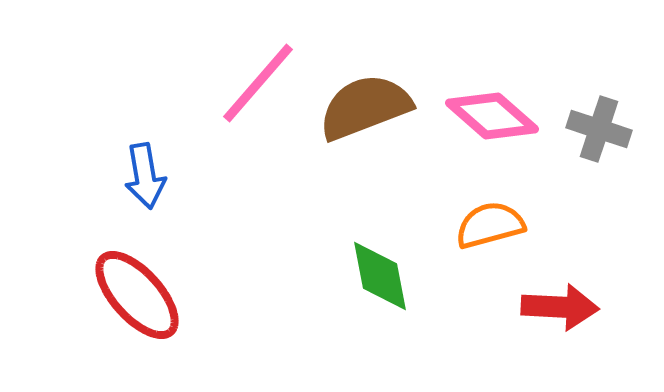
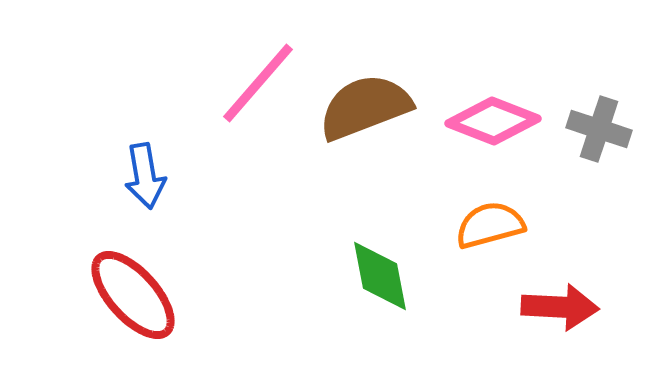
pink diamond: moved 1 px right, 5 px down; rotated 20 degrees counterclockwise
red ellipse: moved 4 px left
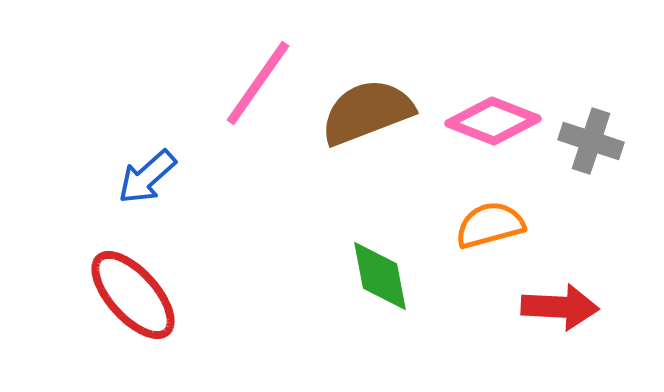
pink line: rotated 6 degrees counterclockwise
brown semicircle: moved 2 px right, 5 px down
gray cross: moved 8 px left, 12 px down
blue arrow: moved 2 px right, 1 px down; rotated 58 degrees clockwise
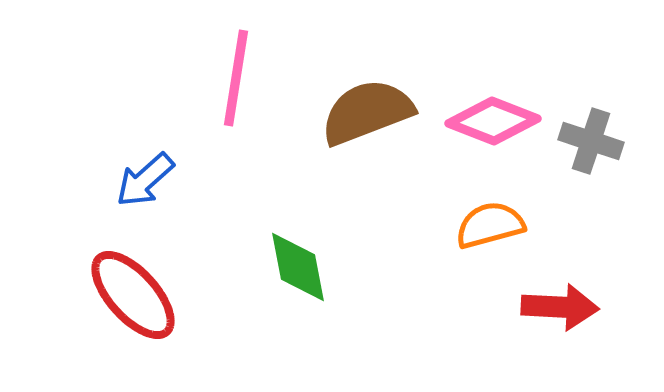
pink line: moved 22 px left, 5 px up; rotated 26 degrees counterclockwise
blue arrow: moved 2 px left, 3 px down
green diamond: moved 82 px left, 9 px up
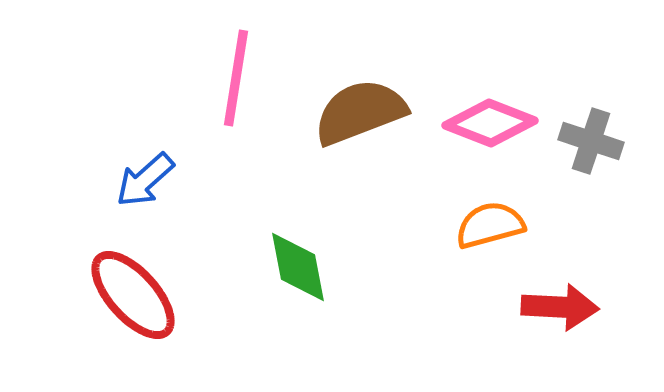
brown semicircle: moved 7 px left
pink diamond: moved 3 px left, 2 px down
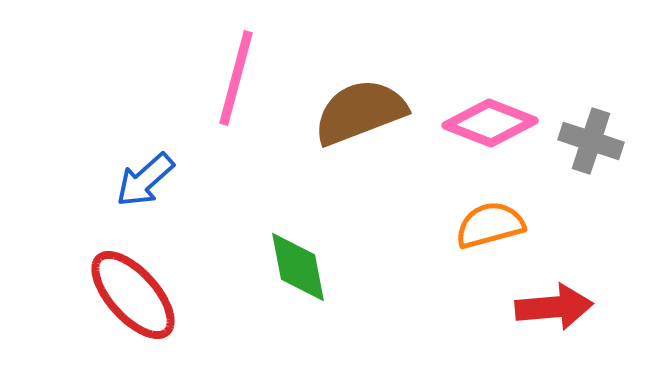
pink line: rotated 6 degrees clockwise
red arrow: moved 6 px left; rotated 8 degrees counterclockwise
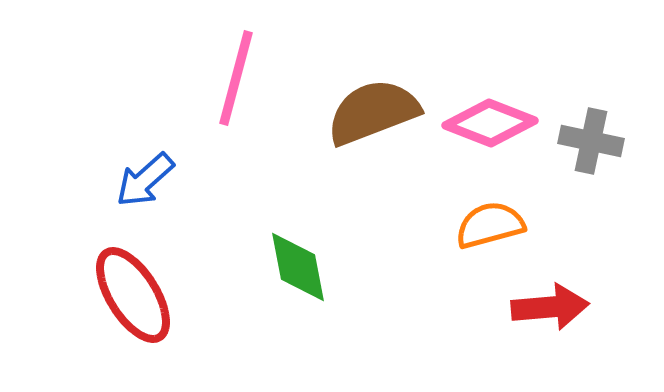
brown semicircle: moved 13 px right
gray cross: rotated 6 degrees counterclockwise
red ellipse: rotated 10 degrees clockwise
red arrow: moved 4 px left
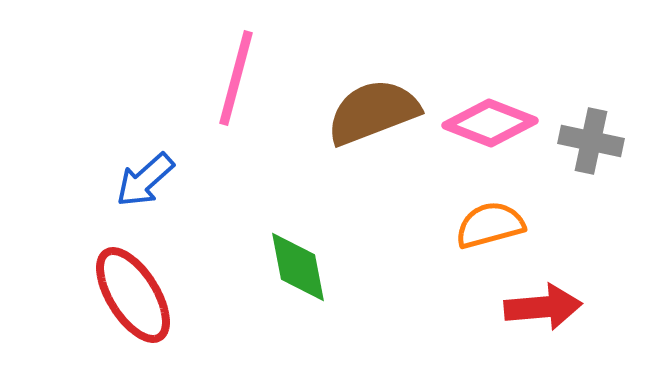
red arrow: moved 7 px left
